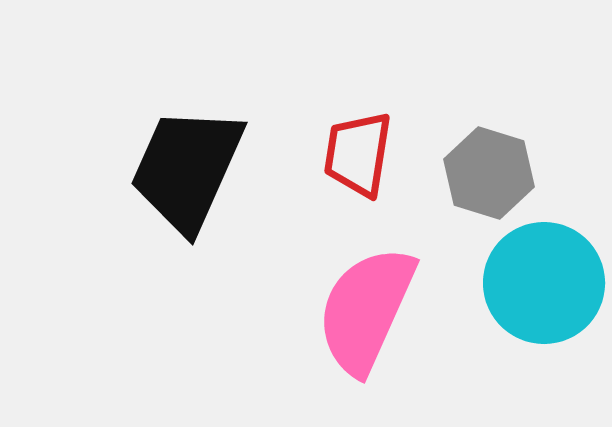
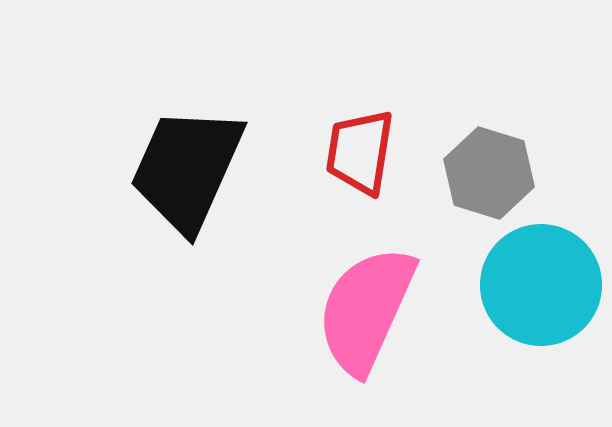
red trapezoid: moved 2 px right, 2 px up
cyan circle: moved 3 px left, 2 px down
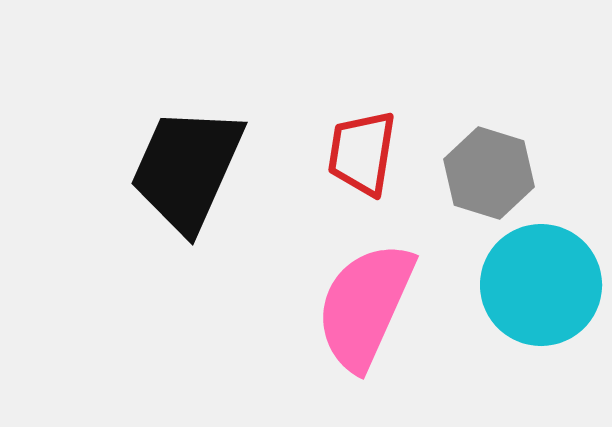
red trapezoid: moved 2 px right, 1 px down
pink semicircle: moved 1 px left, 4 px up
